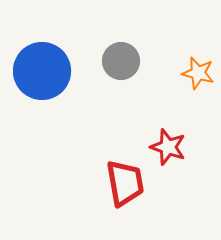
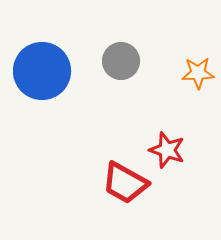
orange star: rotated 16 degrees counterclockwise
red star: moved 1 px left, 3 px down
red trapezoid: rotated 129 degrees clockwise
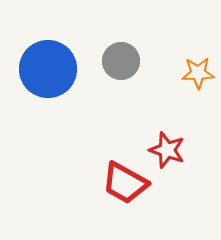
blue circle: moved 6 px right, 2 px up
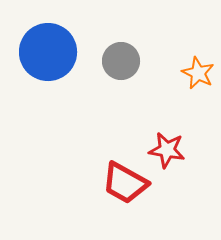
blue circle: moved 17 px up
orange star: rotated 28 degrees clockwise
red star: rotated 9 degrees counterclockwise
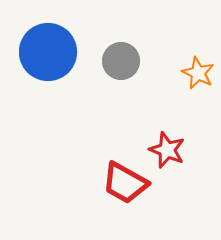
red star: rotated 12 degrees clockwise
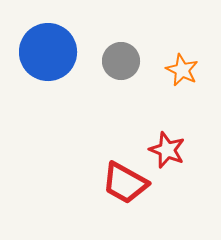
orange star: moved 16 px left, 3 px up
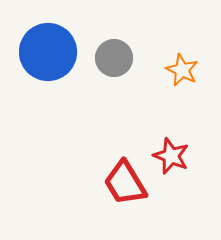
gray circle: moved 7 px left, 3 px up
red star: moved 4 px right, 6 px down
red trapezoid: rotated 30 degrees clockwise
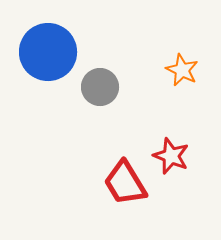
gray circle: moved 14 px left, 29 px down
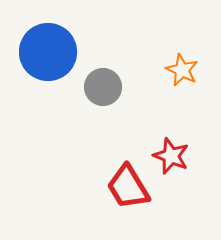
gray circle: moved 3 px right
red trapezoid: moved 3 px right, 4 px down
